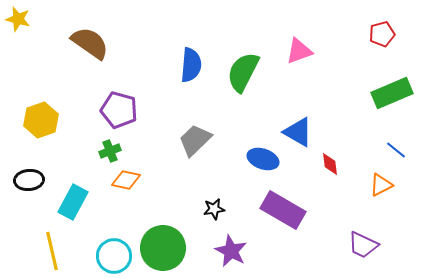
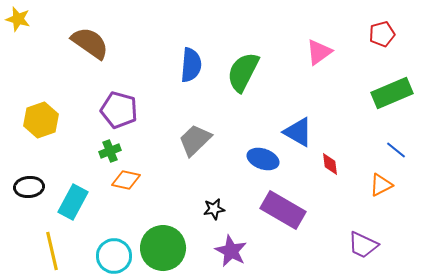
pink triangle: moved 20 px right, 1 px down; rotated 16 degrees counterclockwise
black ellipse: moved 7 px down
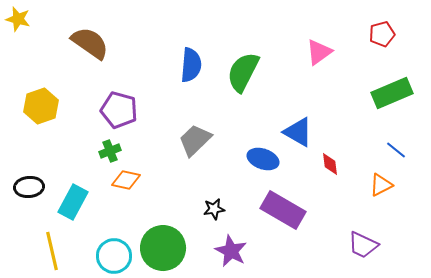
yellow hexagon: moved 14 px up
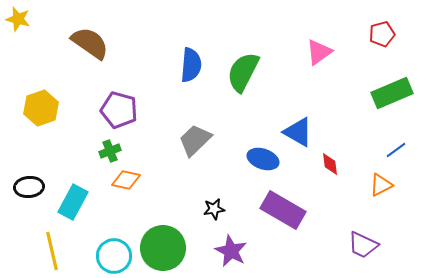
yellow hexagon: moved 2 px down
blue line: rotated 75 degrees counterclockwise
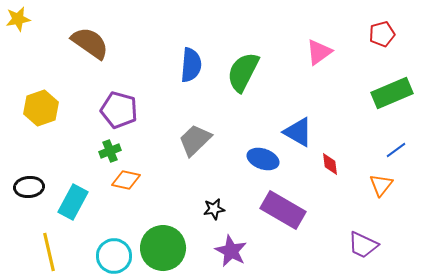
yellow star: rotated 25 degrees counterclockwise
orange triangle: rotated 25 degrees counterclockwise
yellow line: moved 3 px left, 1 px down
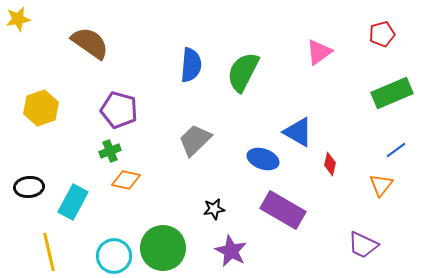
red diamond: rotated 20 degrees clockwise
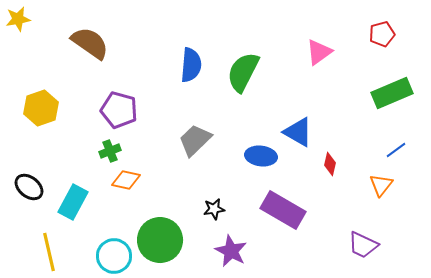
blue ellipse: moved 2 px left, 3 px up; rotated 12 degrees counterclockwise
black ellipse: rotated 44 degrees clockwise
green circle: moved 3 px left, 8 px up
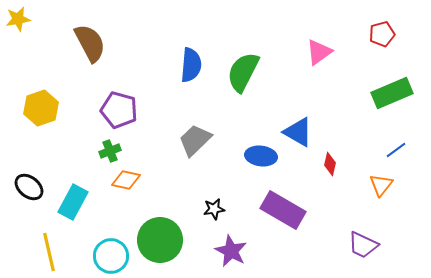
brown semicircle: rotated 27 degrees clockwise
cyan circle: moved 3 px left
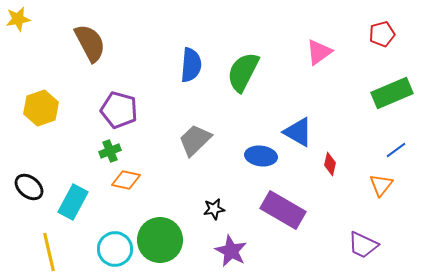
cyan circle: moved 4 px right, 7 px up
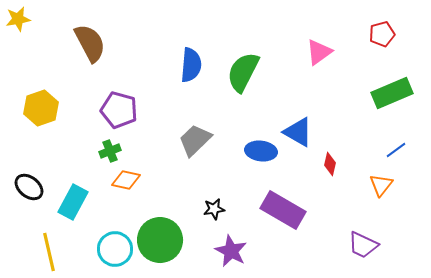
blue ellipse: moved 5 px up
